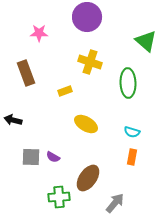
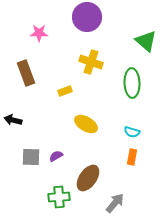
yellow cross: moved 1 px right
green ellipse: moved 4 px right
purple semicircle: moved 3 px right, 1 px up; rotated 120 degrees clockwise
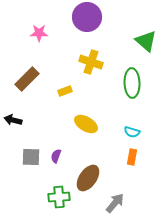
brown rectangle: moved 1 px right, 6 px down; rotated 65 degrees clockwise
purple semicircle: rotated 40 degrees counterclockwise
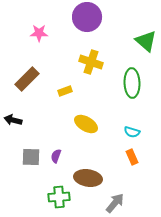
orange rectangle: rotated 35 degrees counterclockwise
brown ellipse: rotated 64 degrees clockwise
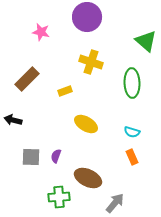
pink star: moved 2 px right, 1 px up; rotated 12 degrees clockwise
brown ellipse: rotated 16 degrees clockwise
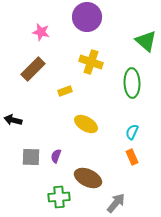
brown rectangle: moved 6 px right, 10 px up
cyan semicircle: rotated 98 degrees clockwise
gray arrow: moved 1 px right
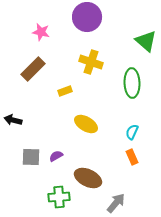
purple semicircle: rotated 40 degrees clockwise
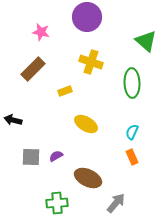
green cross: moved 2 px left, 6 px down
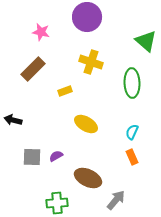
gray square: moved 1 px right
gray arrow: moved 3 px up
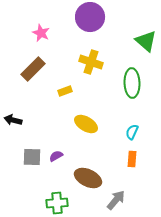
purple circle: moved 3 px right
pink star: moved 1 px down; rotated 12 degrees clockwise
orange rectangle: moved 2 px down; rotated 28 degrees clockwise
